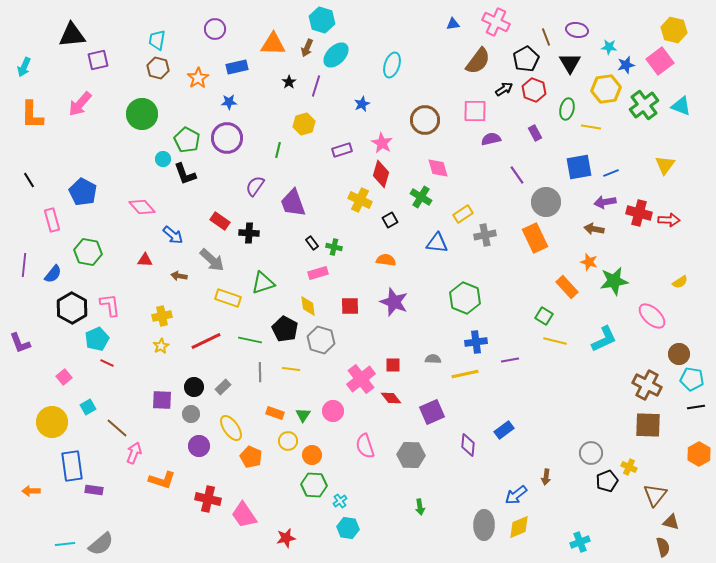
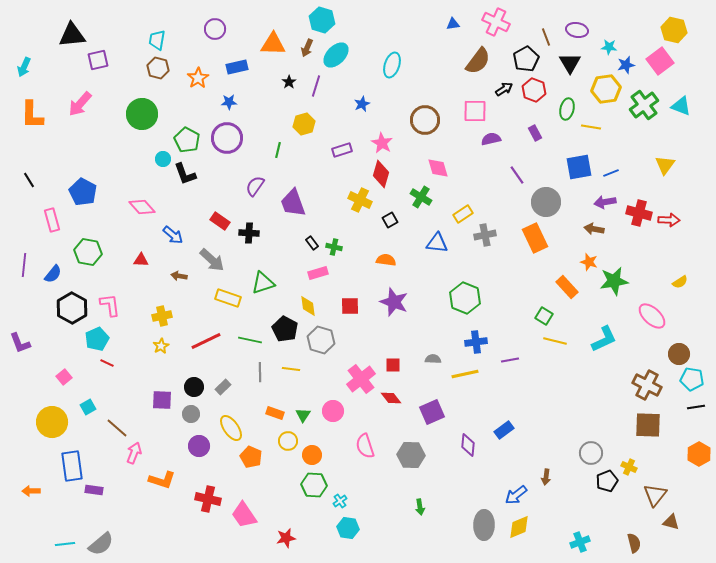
red triangle at (145, 260): moved 4 px left
brown semicircle at (663, 547): moved 29 px left, 4 px up
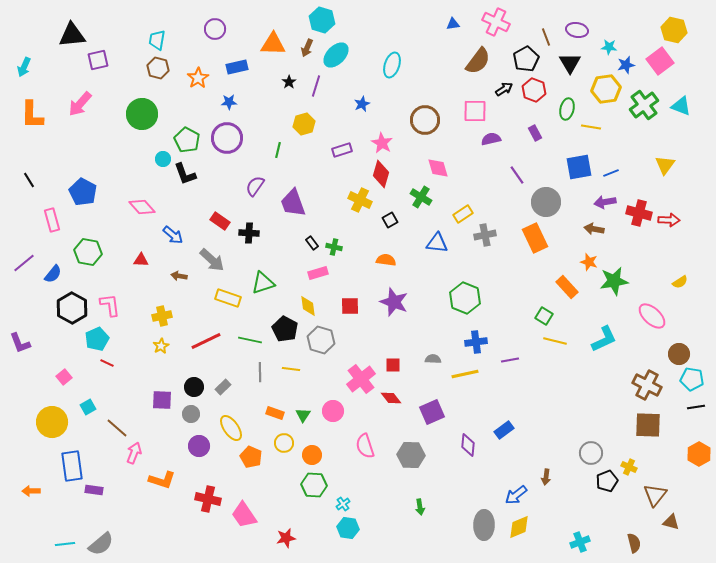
purple line at (24, 265): moved 2 px up; rotated 45 degrees clockwise
yellow circle at (288, 441): moved 4 px left, 2 px down
cyan cross at (340, 501): moved 3 px right, 3 px down
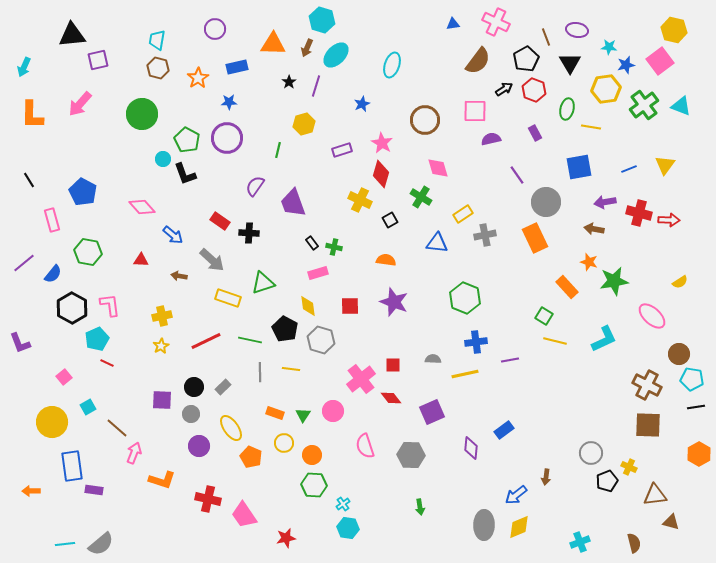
blue line at (611, 173): moved 18 px right, 4 px up
purple diamond at (468, 445): moved 3 px right, 3 px down
brown triangle at (655, 495): rotated 45 degrees clockwise
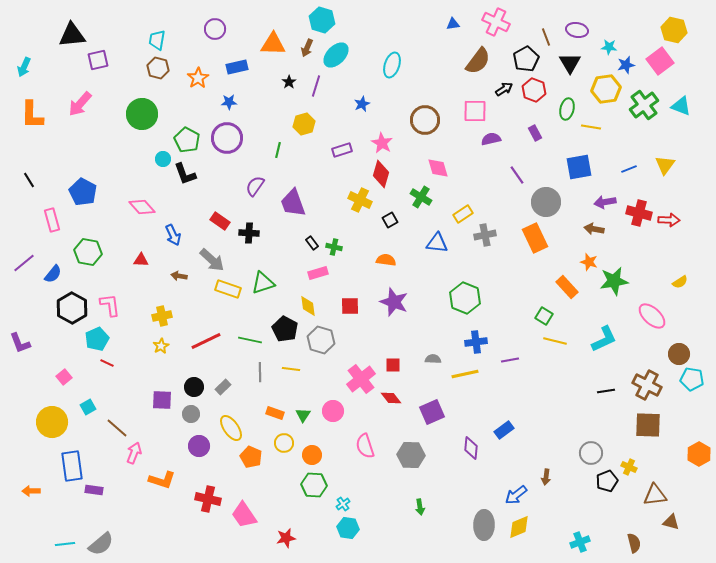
blue arrow at (173, 235): rotated 25 degrees clockwise
yellow rectangle at (228, 298): moved 9 px up
black line at (696, 407): moved 90 px left, 16 px up
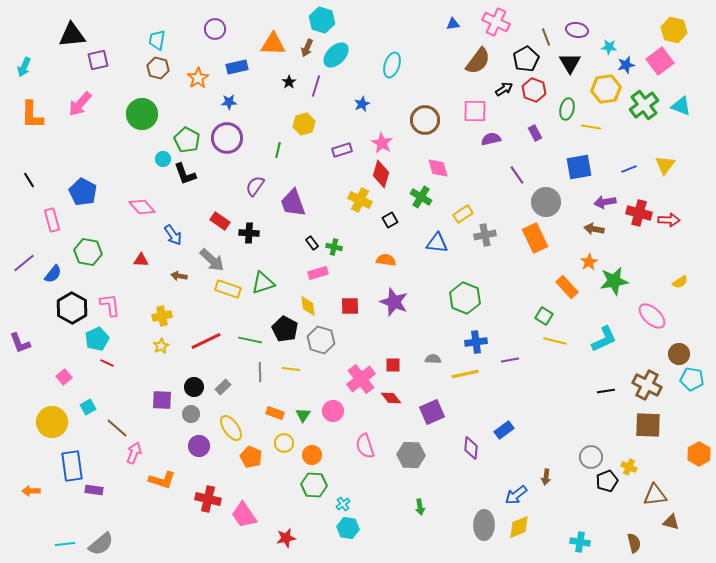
blue arrow at (173, 235): rotated 10 degrees counterclockwise
orange star at (589, 262): rotated 24 degrees clockwise
gray circle at (591, 453): moved 4 px down
cyan cross at (580, 542): rotated 30 degrees clockwise
